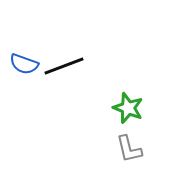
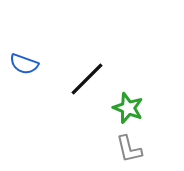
black line: moved 23 px right, 13 px down; rotated 24 degrees counterclockwise
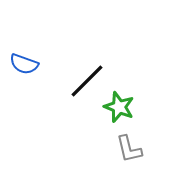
black line: moved 2 px down
green star: moved 9 px left, 1 px up
